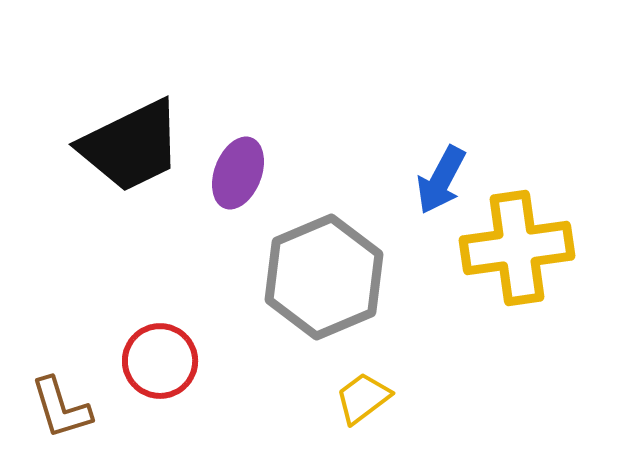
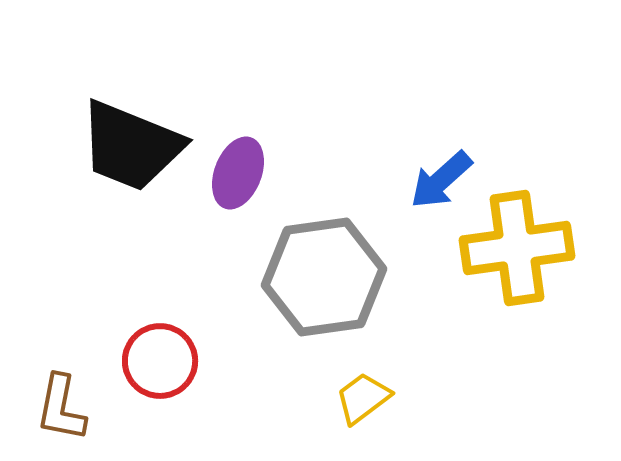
black trapezoid: rotated 48 degrees clockwise
blue arrow: rotated 20 degrees clockwise
gray hexagon: rotated 15 degrees clockwise
brown L-shape: rotated 28 degrees clockwise
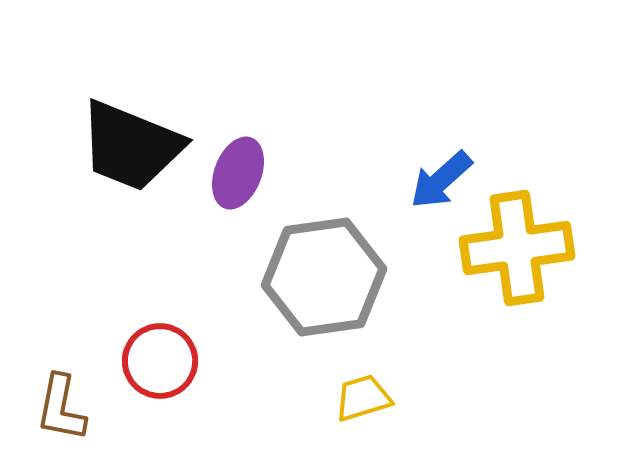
yellow trapezoid: rotated 20 degrees clockwise
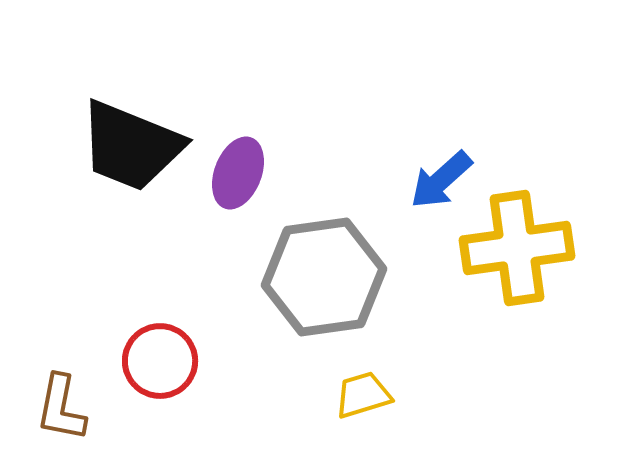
yellow trapezoid: moved 3 px up
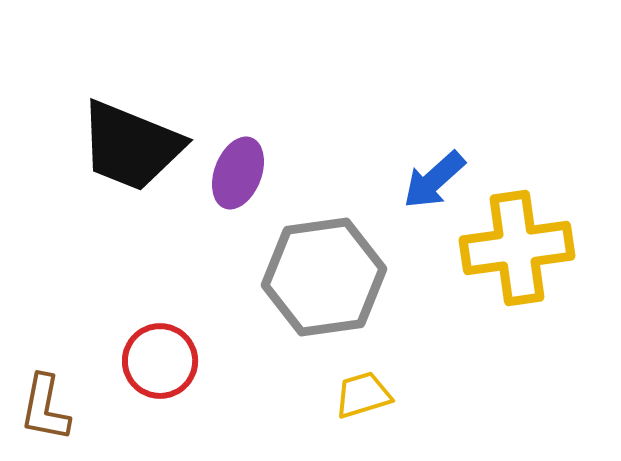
blue arrow: moved 7 px left
brown L-shape: moved 16 px left
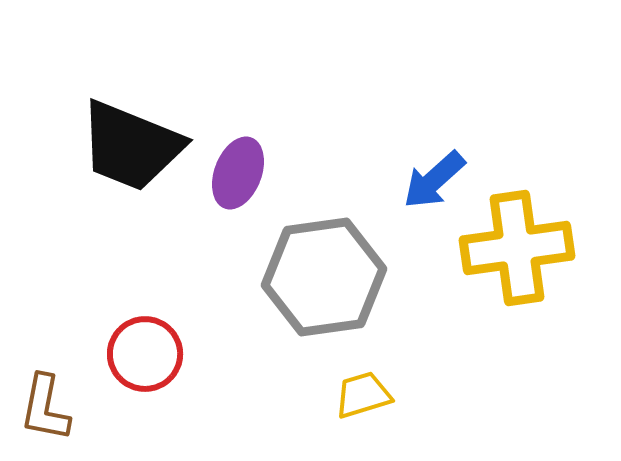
red circle: moved 15 px left, 7 px up
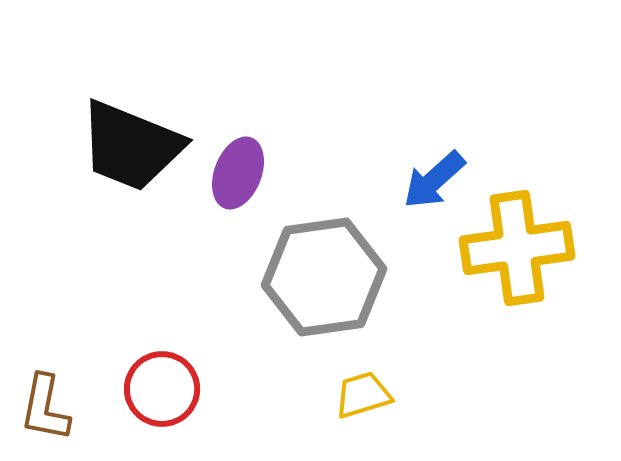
red circle: moved 17 px right, 35 px down
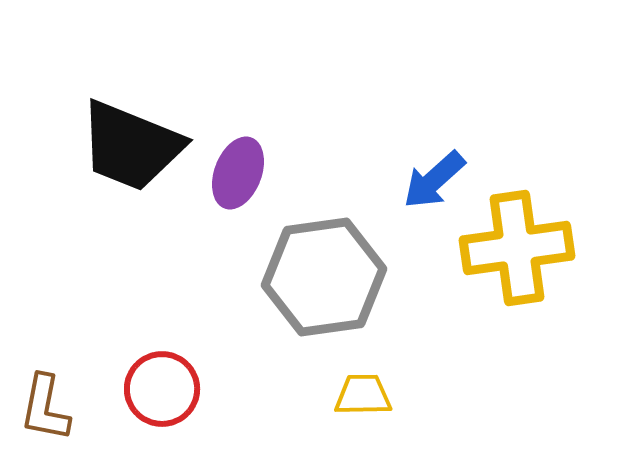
yellow trapezoid: rotated 16 degrees clockwise
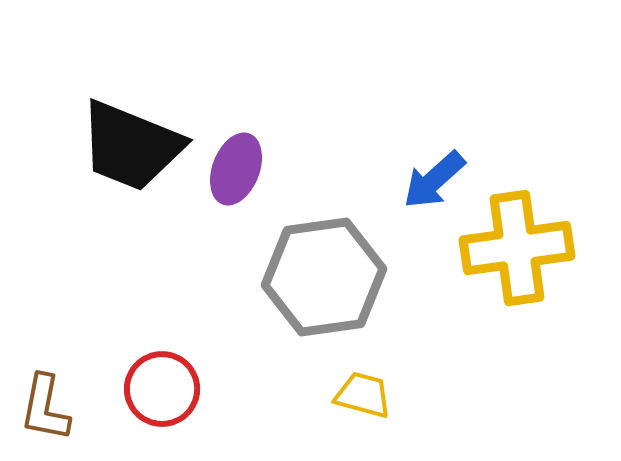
purple ellipse: moved 2 px left, 4 px up
yellow trapezoid: rotated 16 degrees clockwise
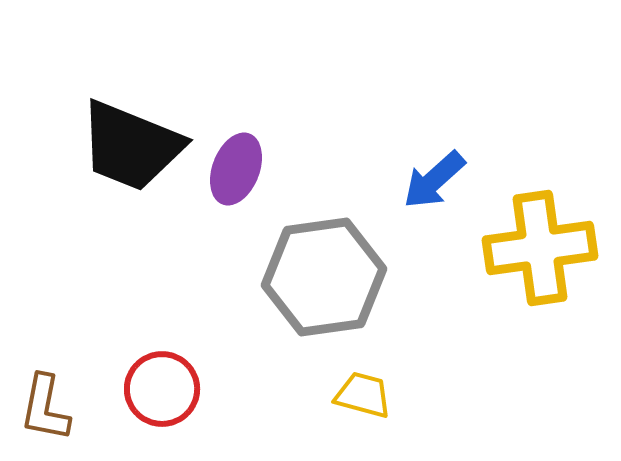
yellow cross: moved 23 px right
